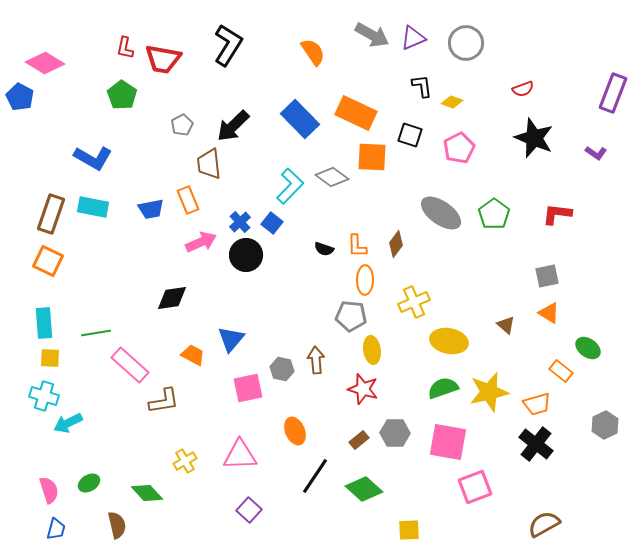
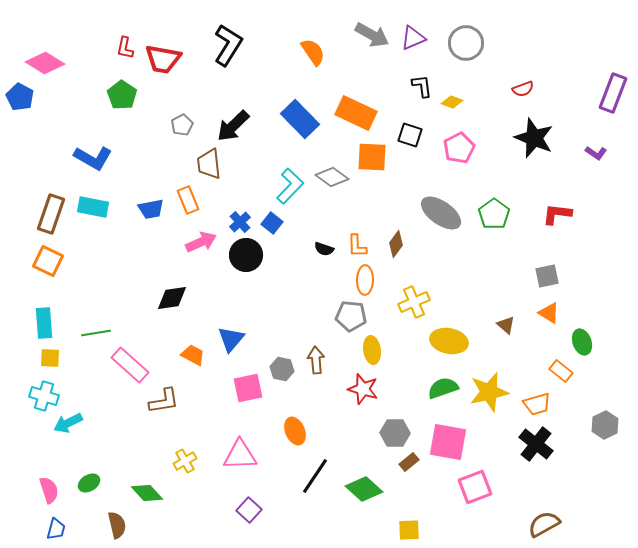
green ellipse at (588, 348): moved 6 px left, 6 px up; rotated 35 degrees clockwise
brown rectangle at (359, 440): moved 50 px right, 22 px down
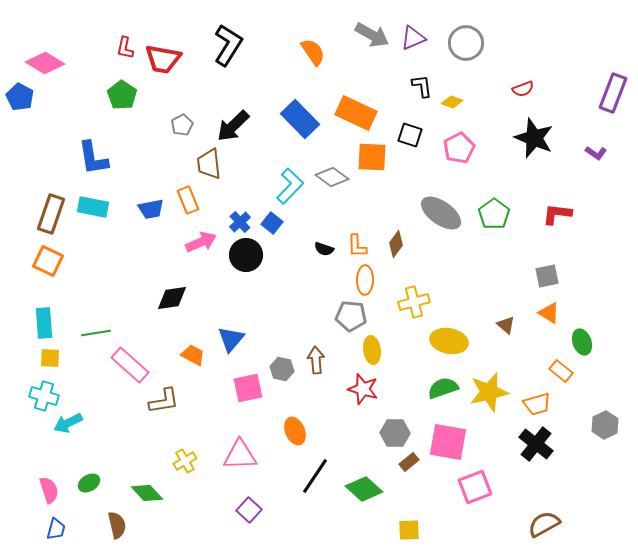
blue L-shape at (93, 158): rotated 51 degrees clockwise
yellow cross at (414, 302): rotated 8 degrees clockwise
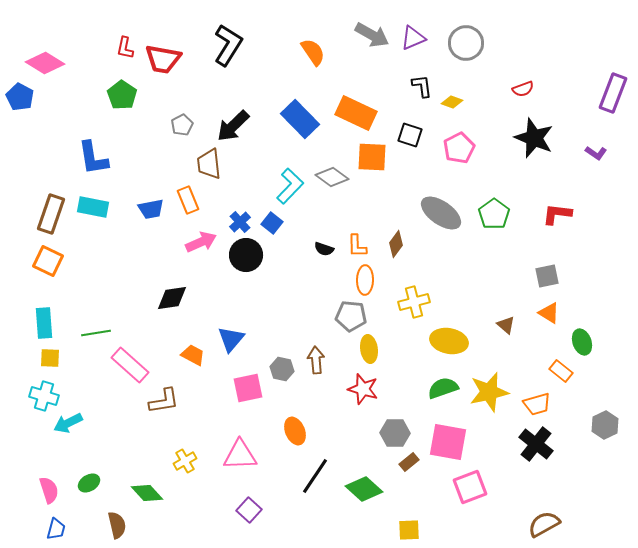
yellow ellipse at (372, 350): moved 3 px left, 1 px up
pink square at (475, 487): moved 5 px left
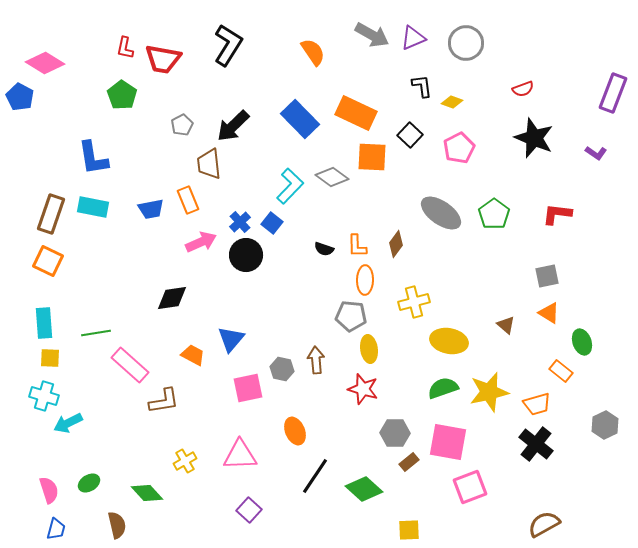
black square at (410, 135): rotated 25 degrees clockwise
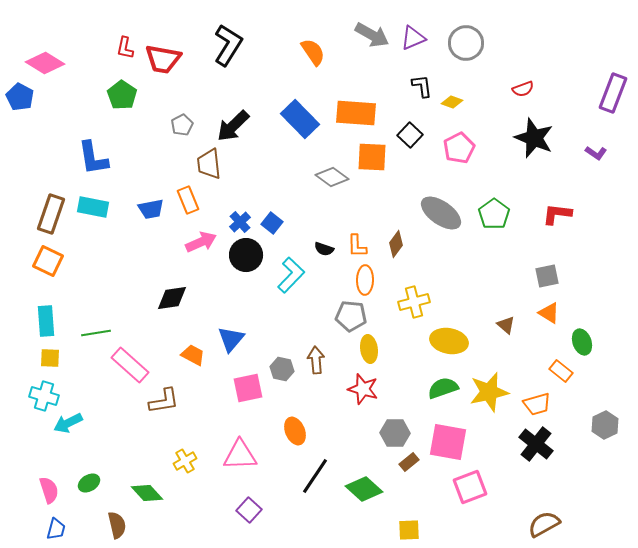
orange rectangle at (356, 113): rotated 21 degrees counterclockwise
cyan L-shape at (290, 186): moved 1 px right, 89 px down
cyan rectangle at (44, 323): moved 2 px right, 2 px up
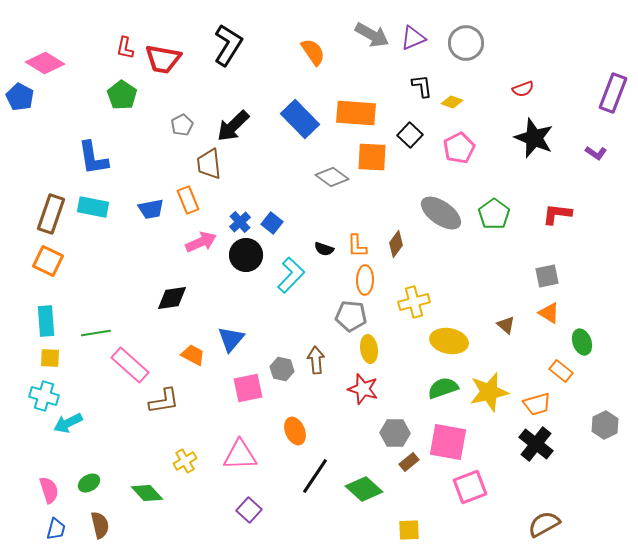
brown semicircle at (117, 525): moved 17 px left
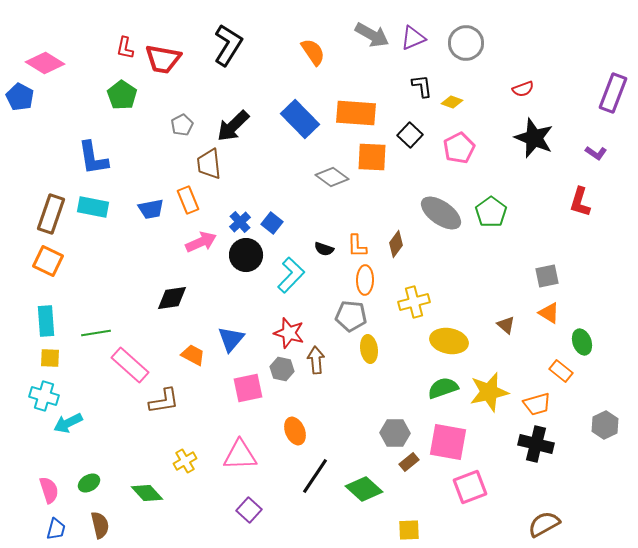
green pentagon at (494, 214): moved 3 px left, 2 px up
red L-shape at (557, 214): moved 23 px right, 12 px up; rotated 80 degrees counterclockwise
red star at (363, 389): moved 74 px left, 56 px up
black cross at (536, 444): rotated 24 degrees counterclockwise
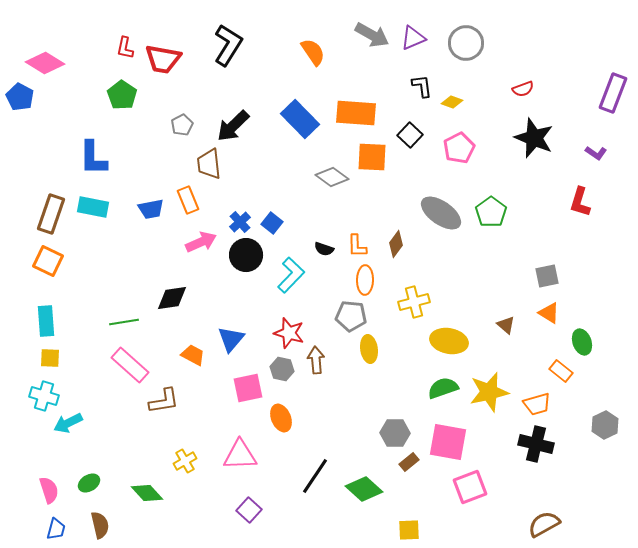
blue L-shape at (93, 158): rotated 9 degrees clockwise
green line at (96, 333): moved 28 px right, 11 px up
orange ellipse at (295, 431): moved 14 px left, 13 px up
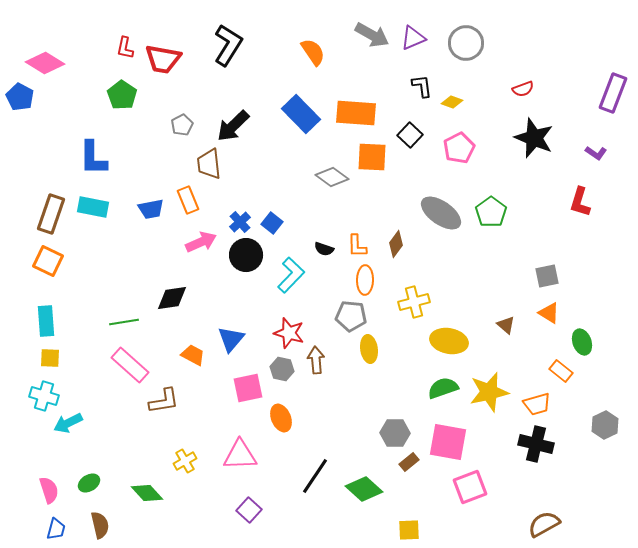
blue rectangle at (300, 119): moved 1 px right, 5 px up
